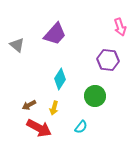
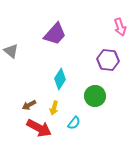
gray triangle: moved 6 px left, 6 px down
cyan semicircle: moved 7 px left, 4 px up
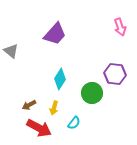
purple hexagon: moved 7 px right, 14 px down
green circle: moved 3 px left, 3 px up
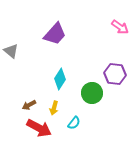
pink arrow: rotated 36 degrees counterclockwise
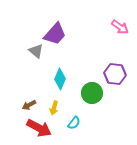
gray triangle: moved 25 px right
cyan diamond: rotated 10 degrees counterclockwise
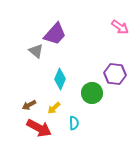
yellow arrow: rotated 32 degrees clockwise
cyan semicircle: rotated 40 degrees counterclockwise
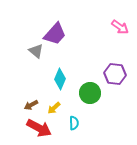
green circle: moved 2 px left
brown arrow: moved 2 px right
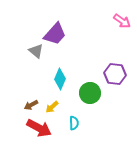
pink arrow: moved 2 px right, 6 px up
yellow arrow: moved 2 px left, 1 px up
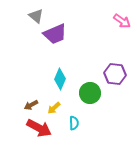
purple trapezoid: rotated 25 degrees clockwise
gray triangle: moved 35 px up
yellow arrow: moved 2 px right, 1 px down
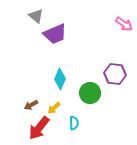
pink arrow: moved 2 px right, 3 px down
red arrow: rotated 100 degrees clockwise
